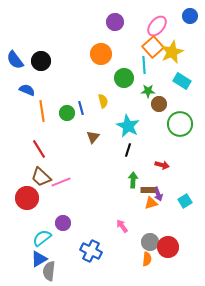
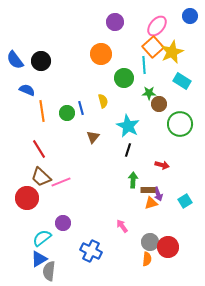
green star at (148, 91): moved 1 px right, 2 px down
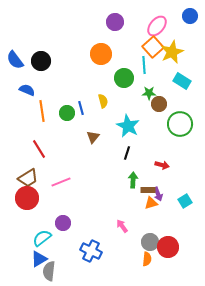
black line at (128, 150): moved 1 px left, 3 px down
brown trapezoid at (41, 177): moved 13 px left, 1 px down; rotated 75 degrees counterclockwise
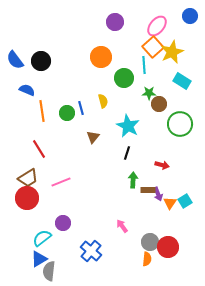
orange circle at (101, 54): moved 3 px down
orange triangle at (151, 203): moved 19 px right; rotated 40 degrees counterclockwise
blue cross at (91, 251): rotated 15 degrees clockwise
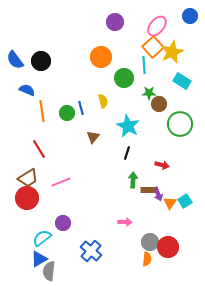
pink arrow at (122, 226): moved 3 px right, 4 px up; rotated 128 degrees clockwise
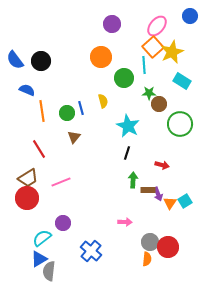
purple circle at (115, 22): moved 3 px left, 2 px down
brown triangle at (93, 137): moved 19 px left
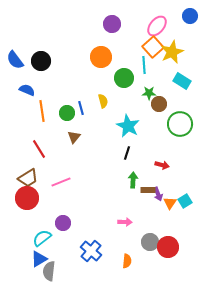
orange semicircle at (147, 259): moved 20 px left, 2 px down
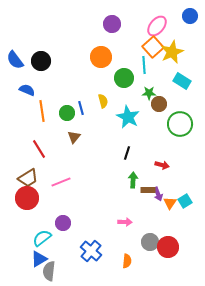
cyan star at (128, 126): moved 9 px up
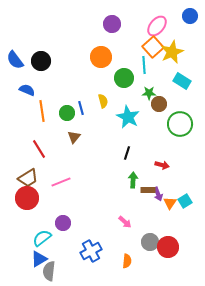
pink arrow at (125, 222): rotated 40 degrees clockwise
blue cross at (91, 251): rotated 20 degrees clockwise
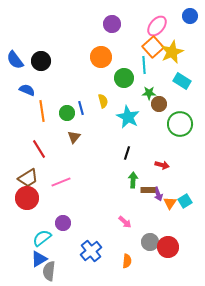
blue cross at (91, 251): rotated 10 degrees counterclockwise
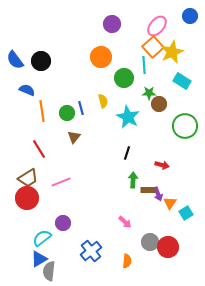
green circle at (180, 124): moved 5 px right, 2 px down
cyan square at (185, 201): moved 1 px right, 12 px down
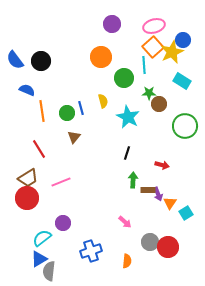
blue circle at (190, 16): moved 7 px left, 24 px down
pink ellipse at (157, 26): moved 3 px left; rotated 35 degrees clockwise
blue cross at (91, 251): rotated 20 degrees clockwise
